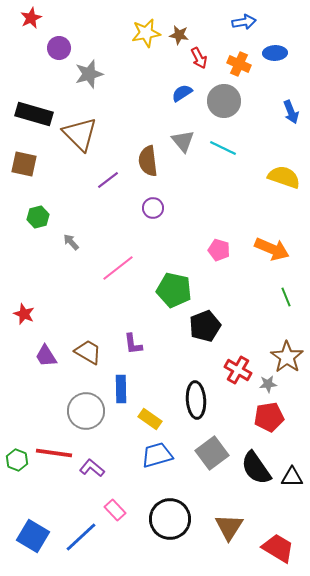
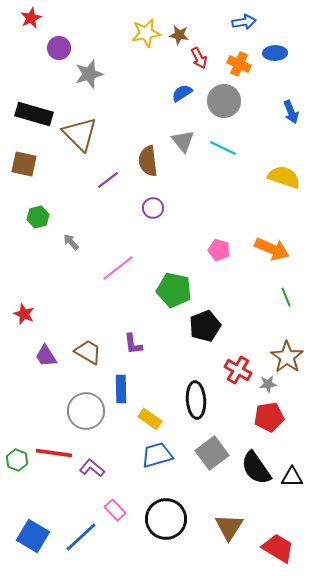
black circle at (170, 519): moved 4 px left
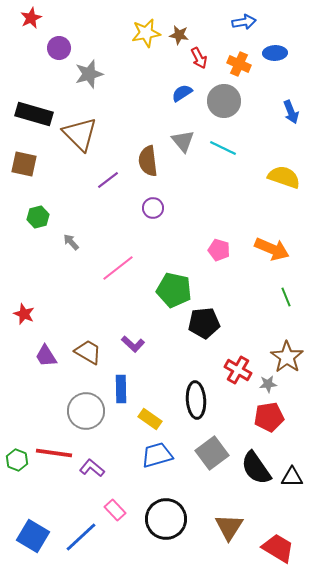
black pentagon at (205, 326): moved 1 px left, 3 px up; rotated 16 degrees clockwise
purple L-shape at (133, 344): rotated 40 degrees counterclockwise
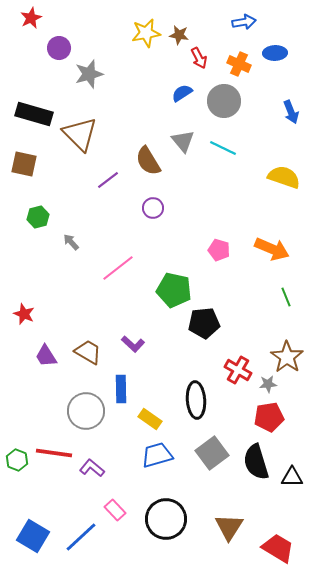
brown semicircle at (148, 161): rotated 24 degrees counterclockwise
black semicircle at (256, 468): moved 6 px up; rotated 18 degrees clockwise
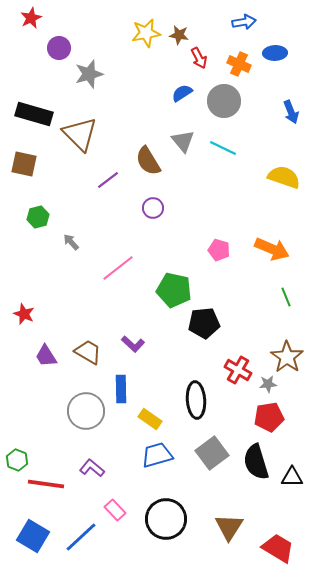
red line at (54, 453): moved 8 px left, 31 px down
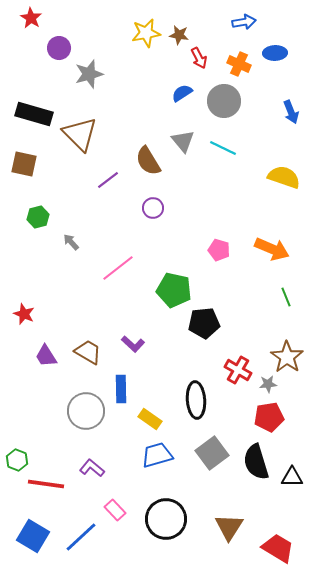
red star at (31, 18): rotated 15 degrees counterclockwise
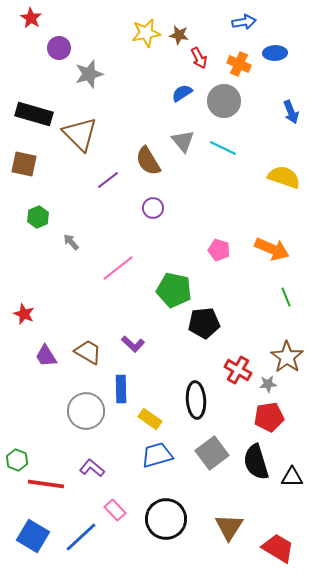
green hexagon at (38, 217): rotated 10 degrees counterclockwise
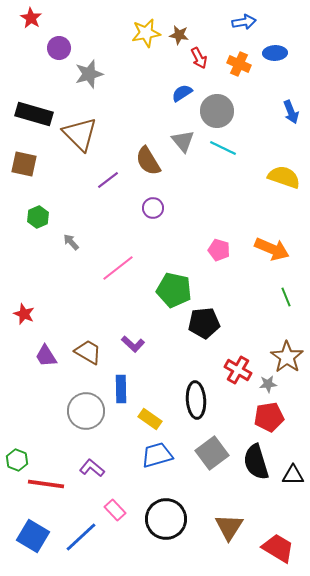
gray circle at (224, 101): moved 7 px left, 10 px down
black triangle at (292, 477): moved 1 px right, 2 px up
